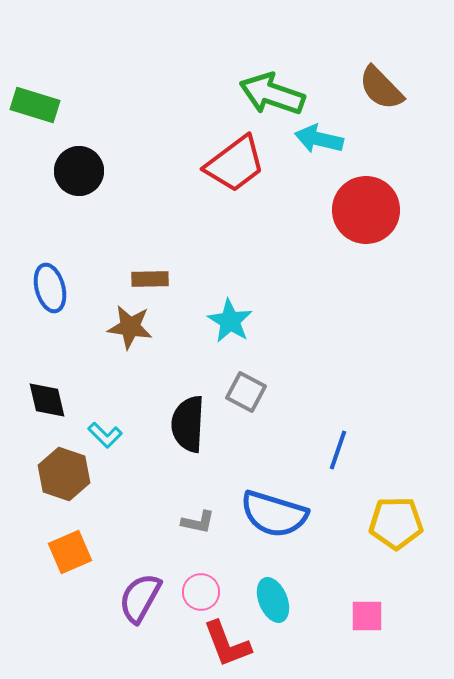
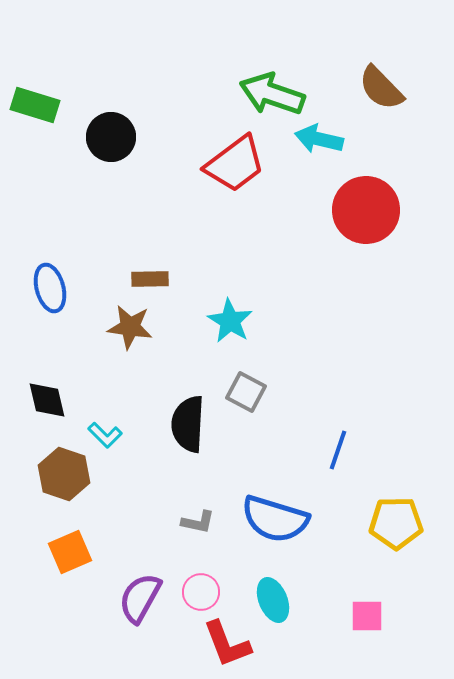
black circle: moved 32 px right, 34 px up
blue semicircle: moved 1 px right, 5 px down
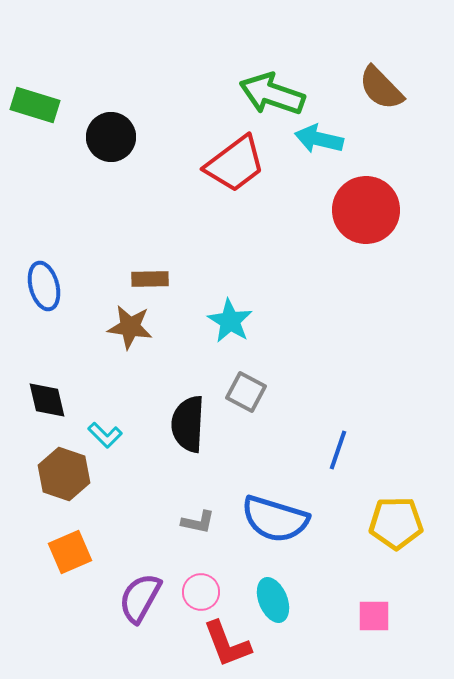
blue ellipse: moved 6 px left, 2 px up
pink square: moved 7 px right
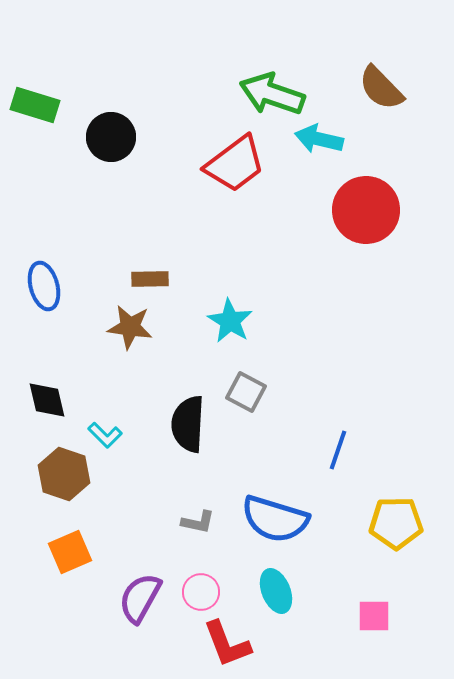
cyan ellipse: moved 3 px right, 9 px up
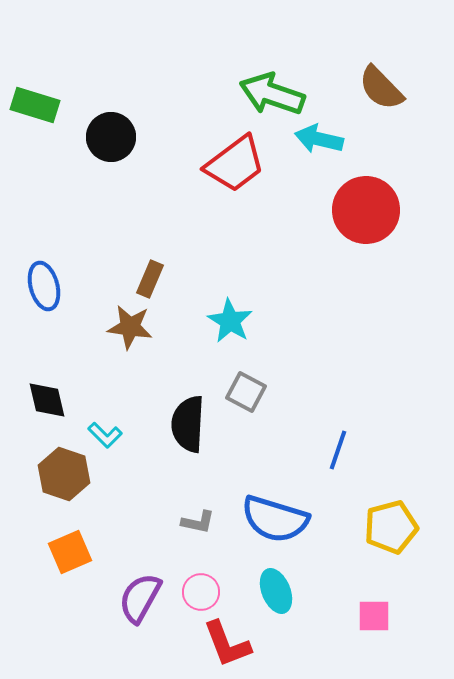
brown rectangle: rotated 66 degrees counterclockwise
yellow pentagon: moved 5 px left, 4 px down; rotated 14 degrees counterclockwise
